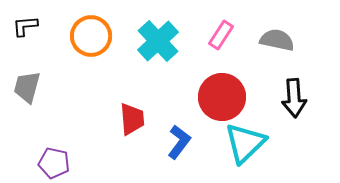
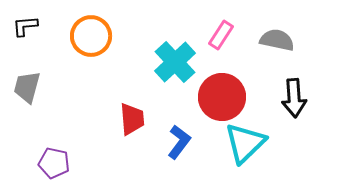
cyan cross: moved 17 px right, 21 px down
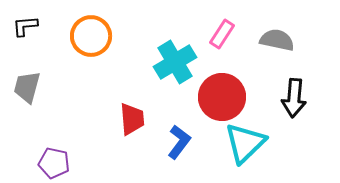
pink rectangle: moved 1 px right, 1 px up
cyan cross: rotated 12 degrees clockwise
black arrow: rotated 9 degrees clockwise
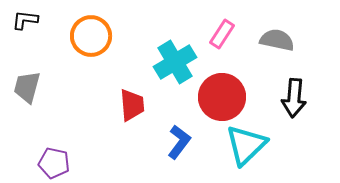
black L-shape: moved 6 px up; rotated 12 degrees clockwise
red trapezoid: moved 14 px up
cyan triangle: moved 1 px right, 2 px down
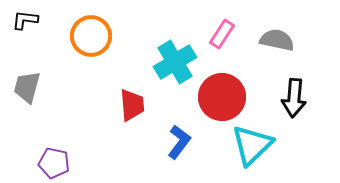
cyan triangle: moved 6 px right
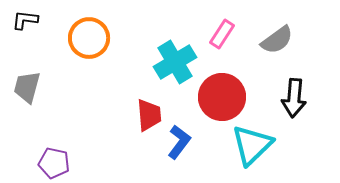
orange circle: moved 2 px left, 2 px down
gray semicircle: rotated 132 degrees clockwise
red trapezoid: moved 17 px right, 10 px down
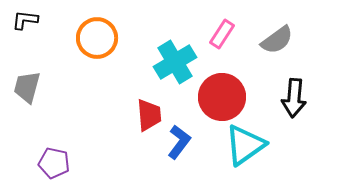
orange circle: moved 8 px right
cyan triangle: moved 7 px left; rotated 9 degrees clockwise
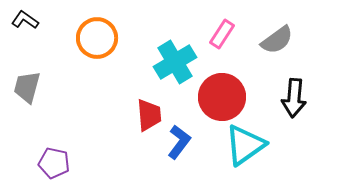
black L-shape: rotated 28 degrees clockwise
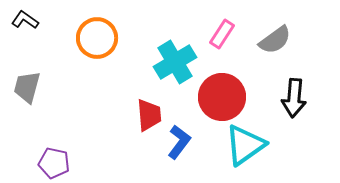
gray semicircle: moved 2 px left
